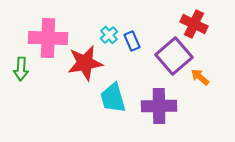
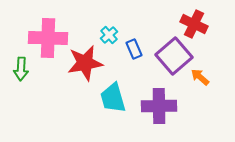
blue rectangle: moved 2 px right, 8 px down
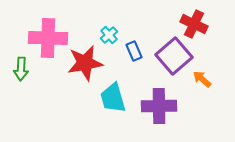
blue rectangle: moved 2 px down
orange arrow: moved 2 px right, 2 px down
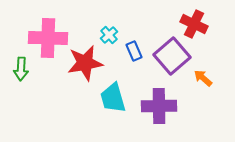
purple square: moved 2 px left
orange arrow: moved 1 px right, 1 px up
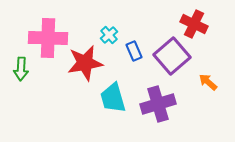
orange arrow: moved 5 px right, 4 px down
purple cross: moved 1 px left, 2 px up; rotated 16 degrees counterclockwise
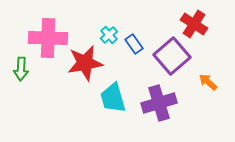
red cross: rotated 8 degrees clockwise
blue rectangle: moved 7 px up; rotated 12 degrees counterclockwise
purple cross: moved 1 px right, 1 px up
